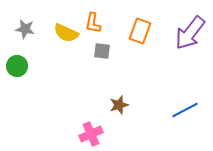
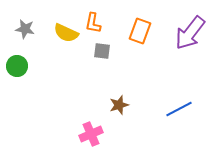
blue line: moved 6 px left, 1 px up
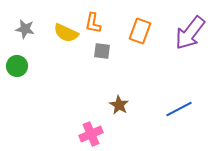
brown star: rotated 24 degrees counterclockwise
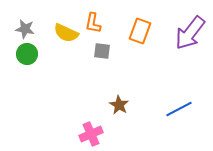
green circle: moved 10 px right, 12 px up
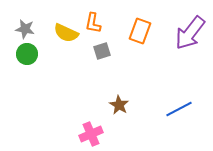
gray square: rotated 24 degrees counterclockwise
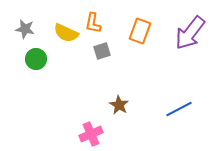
green circle: moved 9 px right, 5 px down
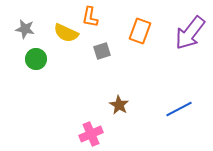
orange L-shape: moved 3 px left, 6 px up
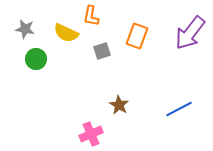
orange L-shape: moved 1 px right, 1 px up
orange rectangle: moved 3 px left, 5 px down
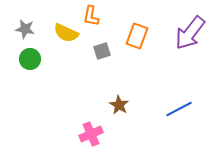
green circle: moved 6 px left
